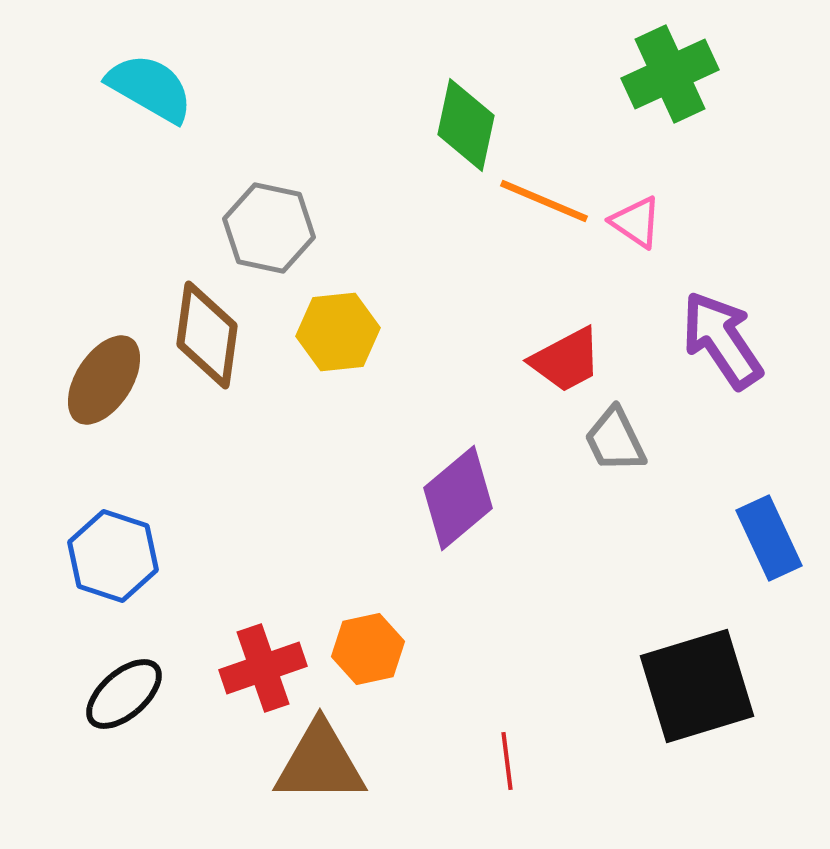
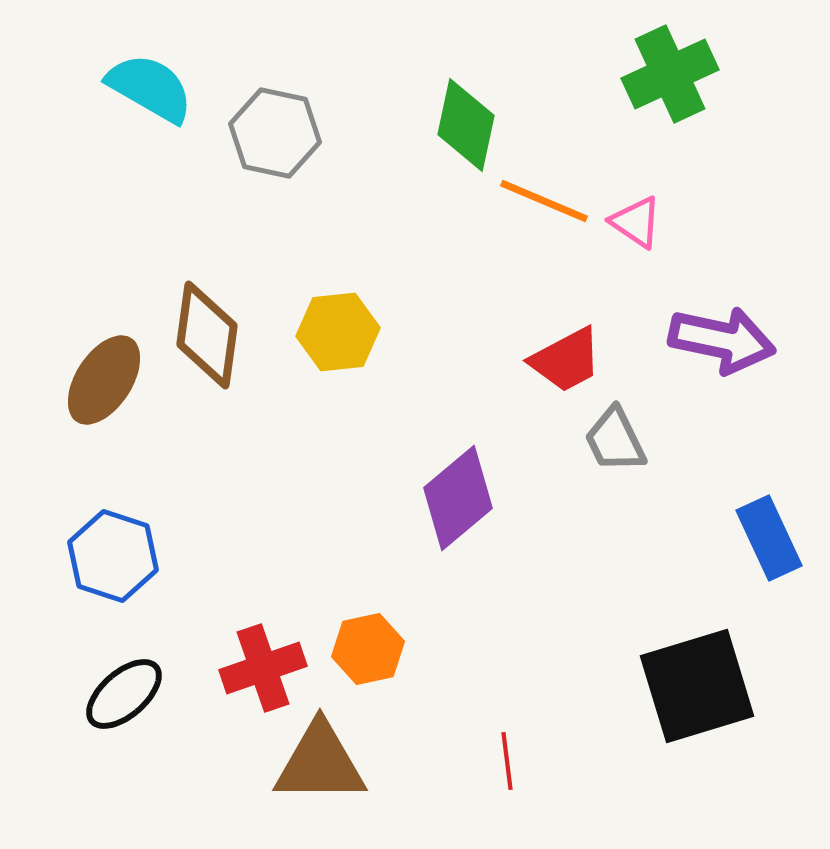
gray hexagon: moved 6 px right, 95 px up
purple arrow: rotated 136 degrees clockwise
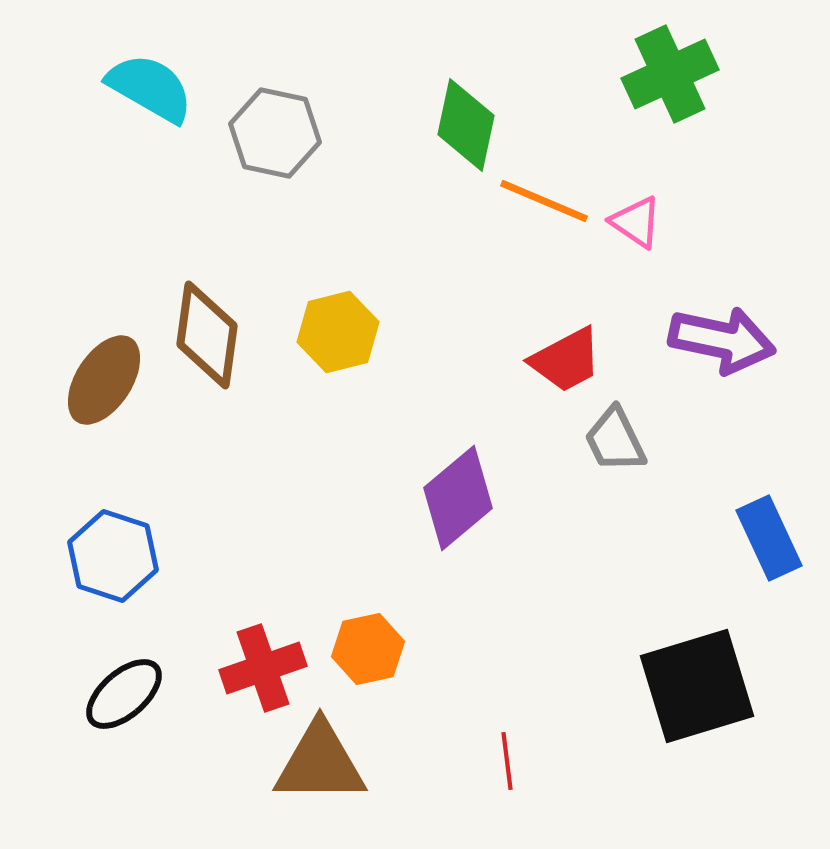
yellow hexagon: rotated 8 degrees counterclockwise
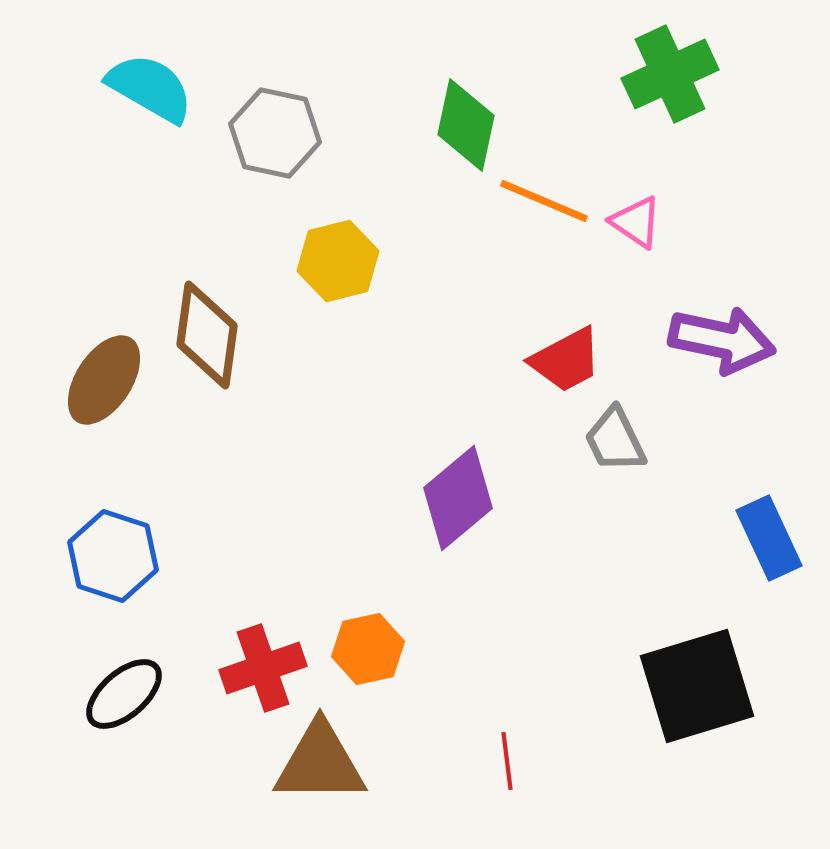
yellow hexagon: moved 71 px up
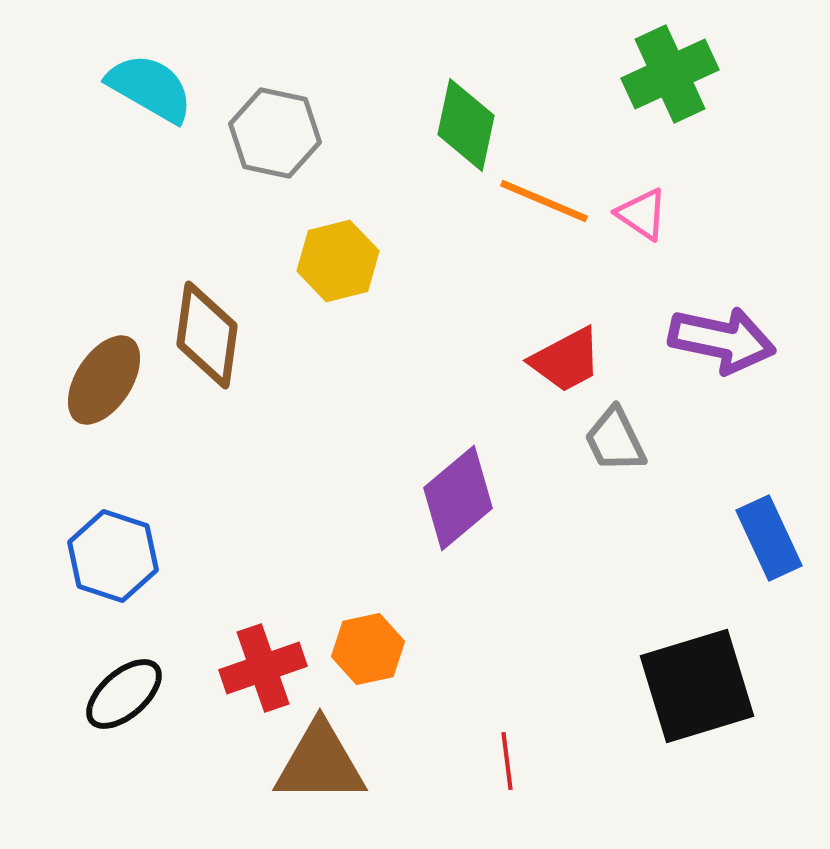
pink triangle: moved 6 px right, 8 px up
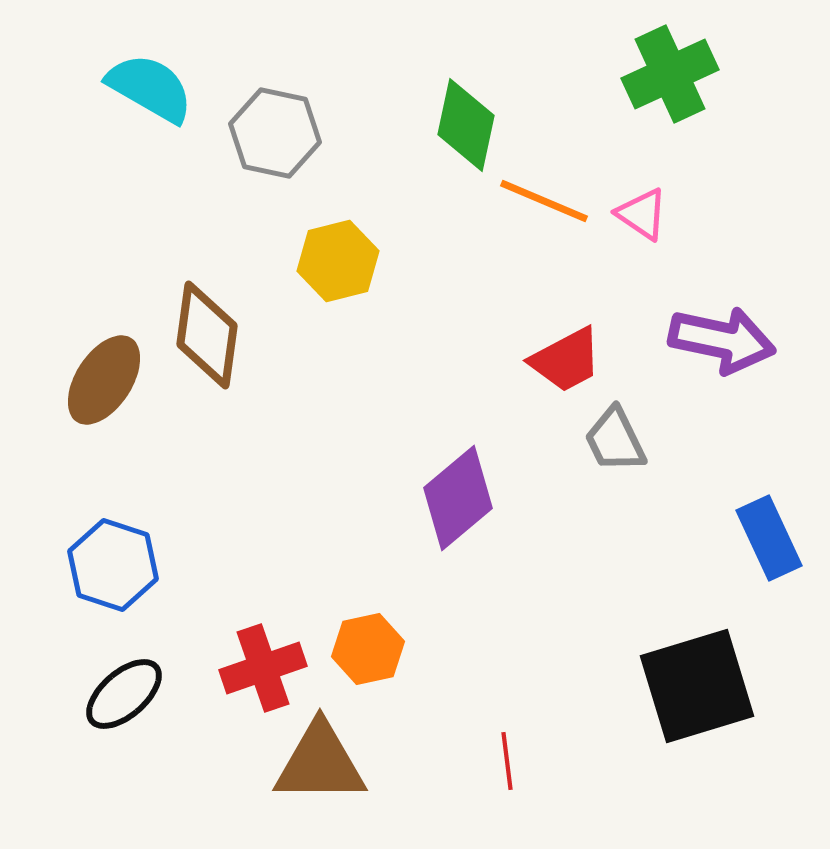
blue hexagon: moved 9 px down
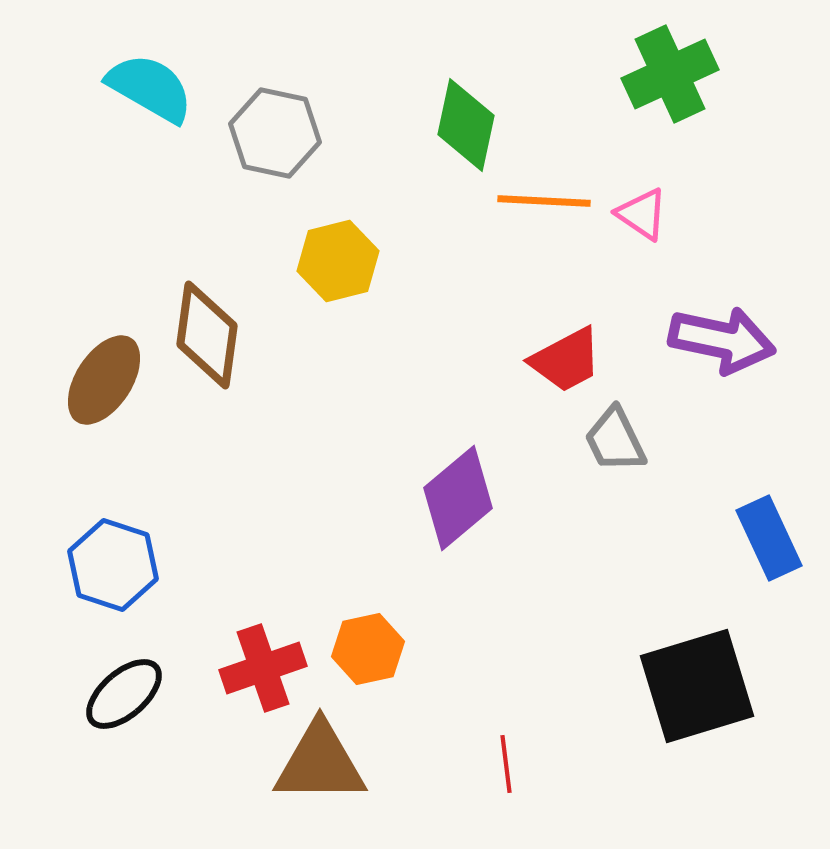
orange line: rotated 20 degrees counterclockwise
red line: moved 1 px left, 3 px down
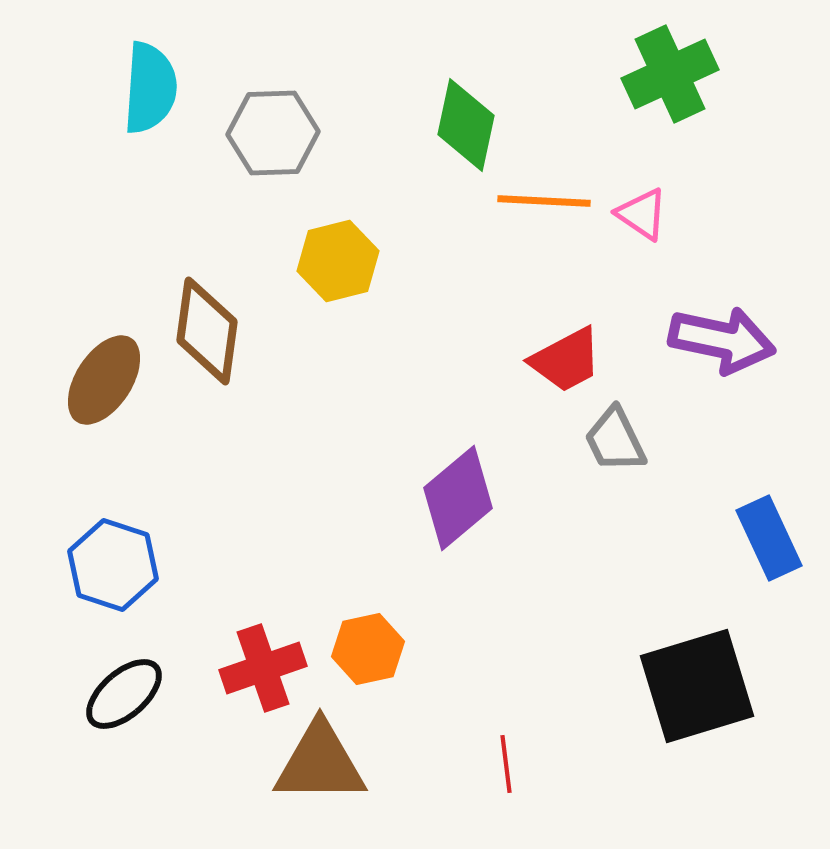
cyan semicircle: rotated 64 degrees clockwise
gray hexagon: moved 2 px left; rotated 14 degrees counterclockwise
brown diamond: moved 4 px up
